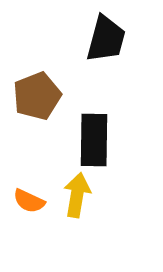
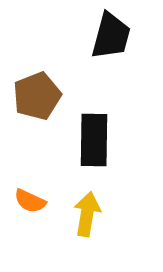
black trapezoid: moved 5 px right, 3 px up
yellow arrow: moved 10 px right, 19 px down
orange semicircle: moved 1 px right
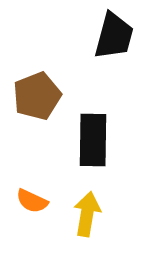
black trapezoid: moved 3 px right
black rectangle: moved 1 px left
orange semicircle: moved 2 px right
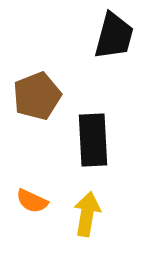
black rectangle: rotated 4 degrees counterclockwise
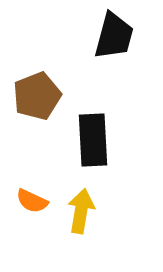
yellow arrow: moved 6 px left, 3 px up
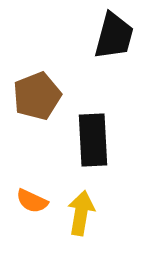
yellow arrow: moved 2 px down
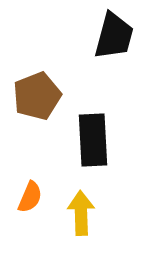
orange semicircle: moved 2 px left, 4 px up; rotated 92 degrees counterclockwise
yellow arrow: rotated 12 degrees counterclockwise
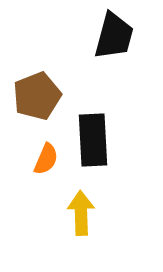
orange semicircle: moved 16 px right, 38 px up
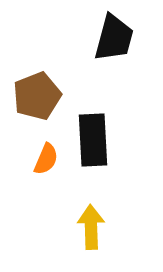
black trapezoid: moved 2 px down
yellow arrow: moved 10 px right, 14 px down
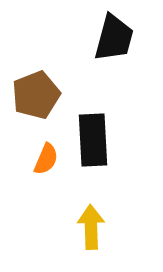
brown pentagon: moved 1 px left, 1 px up
